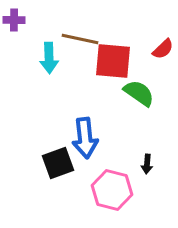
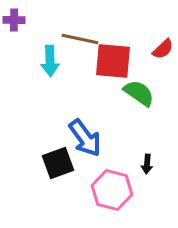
cyan arrow: moved 1 px right, 3 px down
blue arrow: rotated 30 degrees counterclockwise
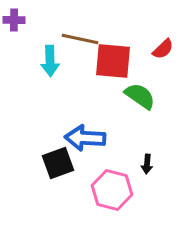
green semicircle: moved 1 px right, 3 px down
blue arrow: rotated 129 degrees clockwise
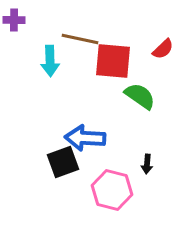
black square: moved 5 px right, 1 px up
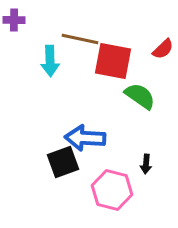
red square: rotated 6 degrees clockwise
black arrow: moved 1 px left
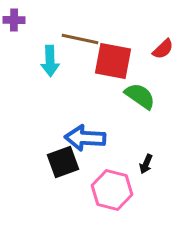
black arrow: rotated 18 degrees clockwise
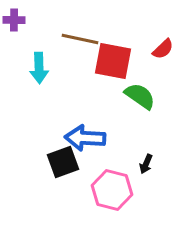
cyan arrow: moved 11 px left, 7 px down
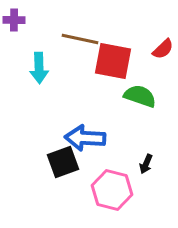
green semicircle: rotated 16 degrees counterclockwise
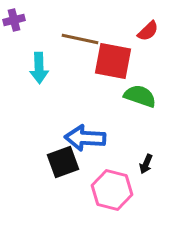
purple cross: rotated 15 degrees counterclockwise
red semicircle: moved 15 px left, 18 px up
